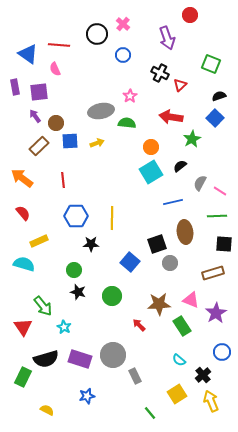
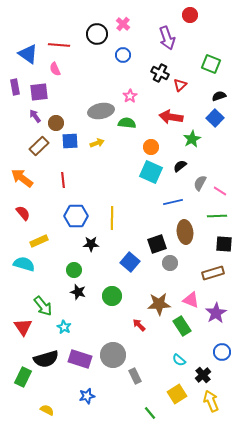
cyan square at (151, 172): rotated 35 degrees counterclockwise
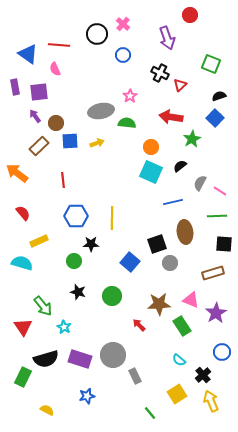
orange arrow at (22, 178): moved 5 px left, 5 px up
cyan semicircle at (24, 264): moved 2 px left, 1 px up
green circle at (74, 270): moved 9 px up
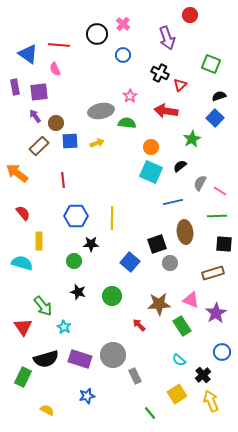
red arrow at (171, 117): moved 5 px left, 6 px up
yellow rectangle at (39, 241): rotated 66 degrees counterclockwise
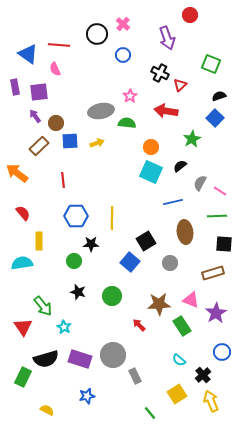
black square at (157, 244): moved 11 px left, 3 px up; rotated 12 degrees counterclockwise
cyan semicircle at (22, 263): rotated 25 degrees counterclockwise
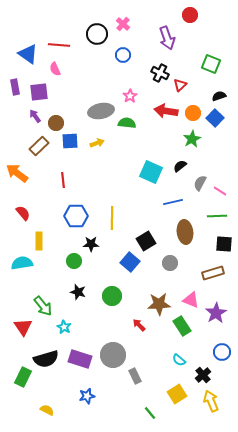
orange circle at (151, 147): moved 42 px right, 34 px up
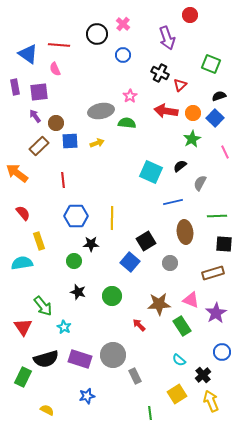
pink line at (220, 191): moved 5 px right, 39 px up; rotated 32 degrees clockwise
yellow rectangle at (39, 241): rotated 18 degrees counterclockwise
green line at (150, 413): rotated 32 degrees clockwise
